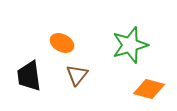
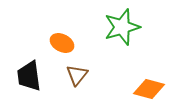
green star: moved 8 px left, 18 px up
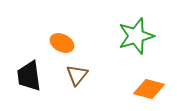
green star: moved 14 px right, 9 px down
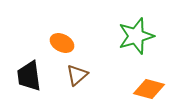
brown triangle: rotated 10 degrees clockwise
